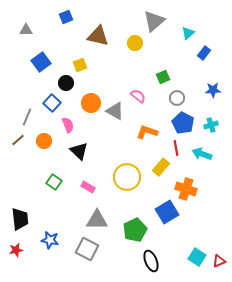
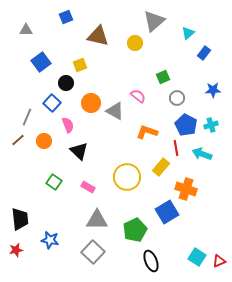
blue pentagon at (183, 123): moved 3 px right, 2 px down
gray square at (87, 249): moved 6 px right, 3 px down; rotated 15 degrees clockwise
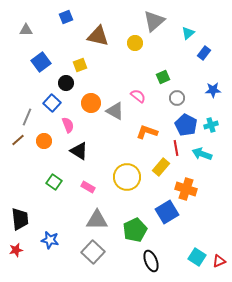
black triangle at (79, 151): rotated 12 degrees counterclockwise
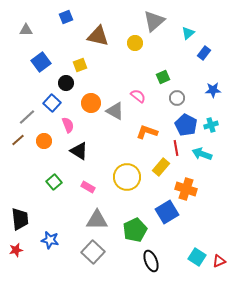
gray line at (27, 117): rotated 24 degrees clockwise
green square at (54, 182): rotated 14 degrees clockwise
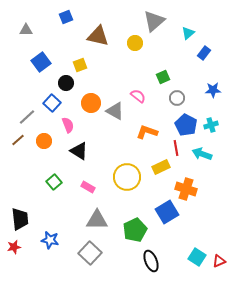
yellow rectangle at (161, 167): rotated 24 degrees clockwise
red star at (16, 250): moved 2 px left, 3 px up
gray square at (93, 252): moved 3 px left, 1 px down
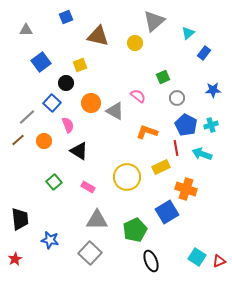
red star at (14, 247): moved 1 px right, 12 px down; rotated 16 degrees counterclockwise
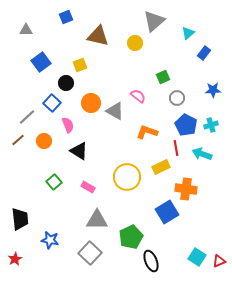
orange cross at (186, 189): rotated 10 degrees counterclockwise
green pentagon at (135, 230): moved 4 px left, 7 px down
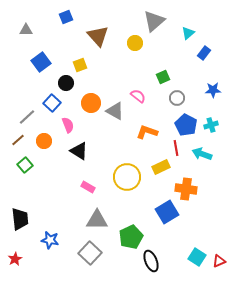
brown triangle at (98, 36): rotated 35 degrees clockwise
green square at (54, 182): moved 29 px left, 17 px up
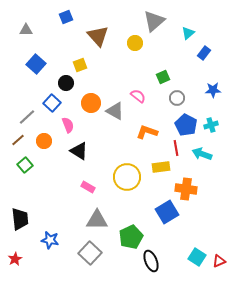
blue square at (41, 62): moved 5 px left, 2 px down; rotated 12 degrees counterclockwise
yellow rectangle at (161, 167): rotated 18 degrees clockwise
